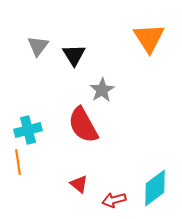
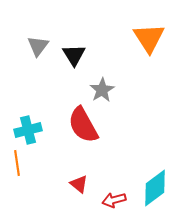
orange line: moved 1 px left, 1 px down
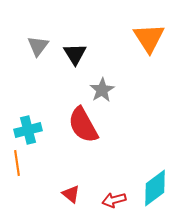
black triangle: moved 1 px right, 1 px up
red triangle: moved 8 px left, 10 px down
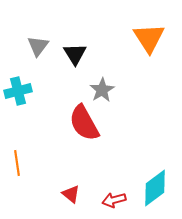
red semicircle: moved 1 px right, 2 px up
cyan cross: moved 10 px left, 39 px up
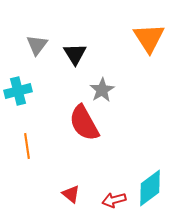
gray triangle: moved 1 px left, 1 px up
orange line: moved 10 px right, 17 px up
cyan diamond: moved 5 px left
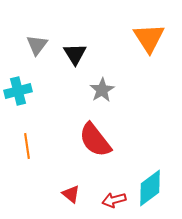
red semicircle: moved 11 px right, 17 px down; rotated 9 degrees counterclockwise
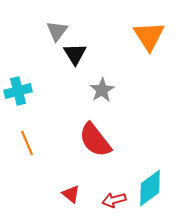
orange triangle: moved 2 px up
gray triangle: moved 20 px right, 14 px up
orange line: moved 3 px up; rotated 15 degrees counterclockwise
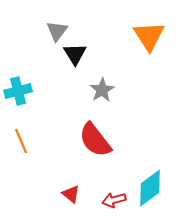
orange line: moved 6 px left, 2 px up
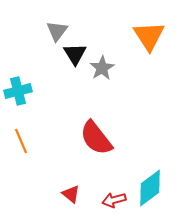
gray star: moved 22 px up
red semicircle: moved 1 px right, 2 px up
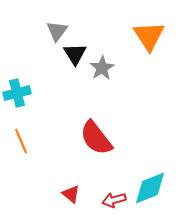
cyan cross: moved 1 px left, 2 px down
cyan diamond: rotated 15 degrees clockwise
